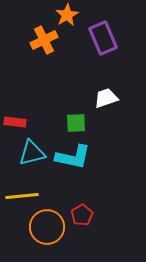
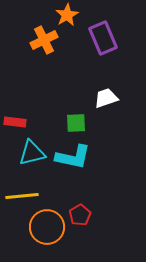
red pentagon: moved 2 px left
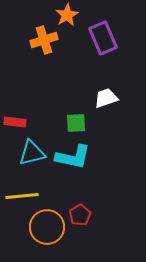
orange cross: rotated 8 degrees clockwise
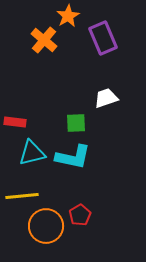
orange star: moved 1 px right, 1 px down
orange cross: rotated 32 degrees counterclockwise
orange circle: moved 1 px left, 1 px up
